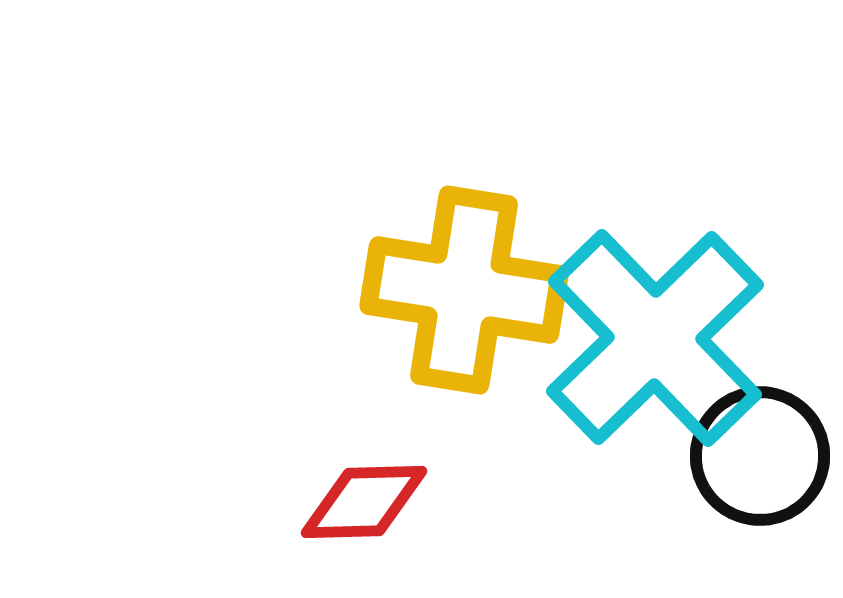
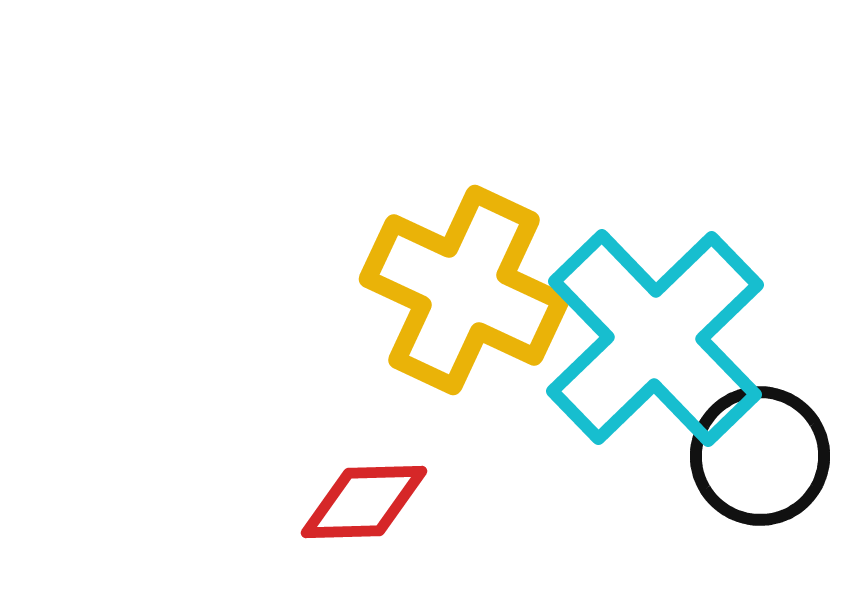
yellow cross: rotated 16 degrees clockwise
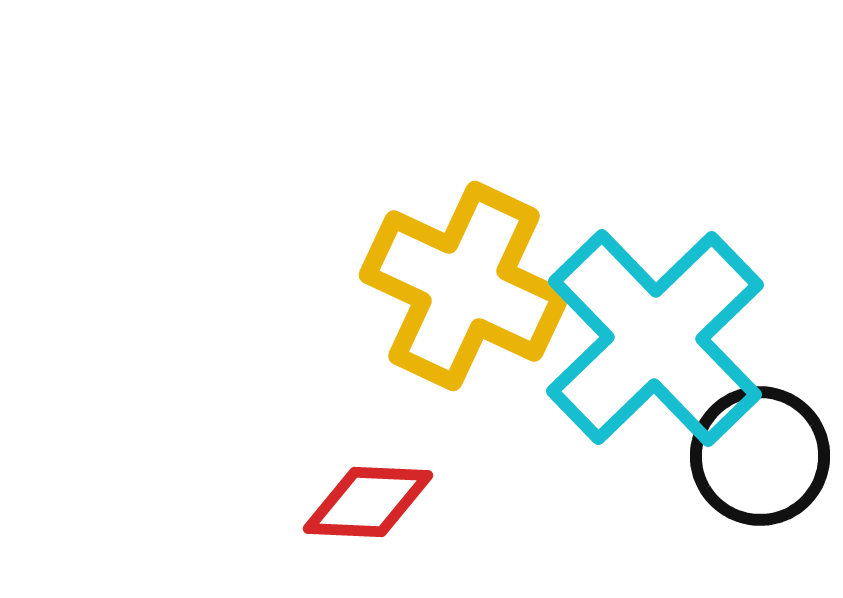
yellow cross: moved 4 px up
red diamond: moved 4 px right; rotated 4 degrees clockwise
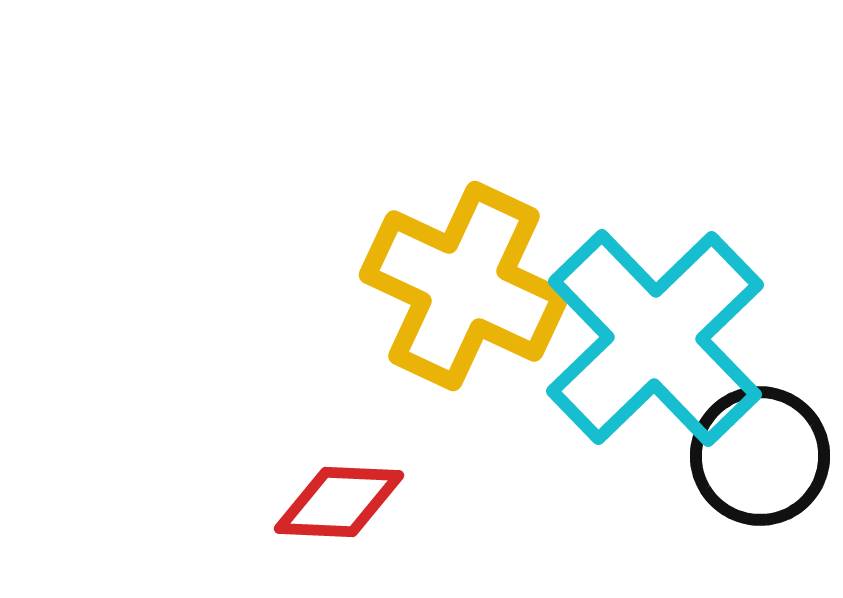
red diamond: moved 29 px left
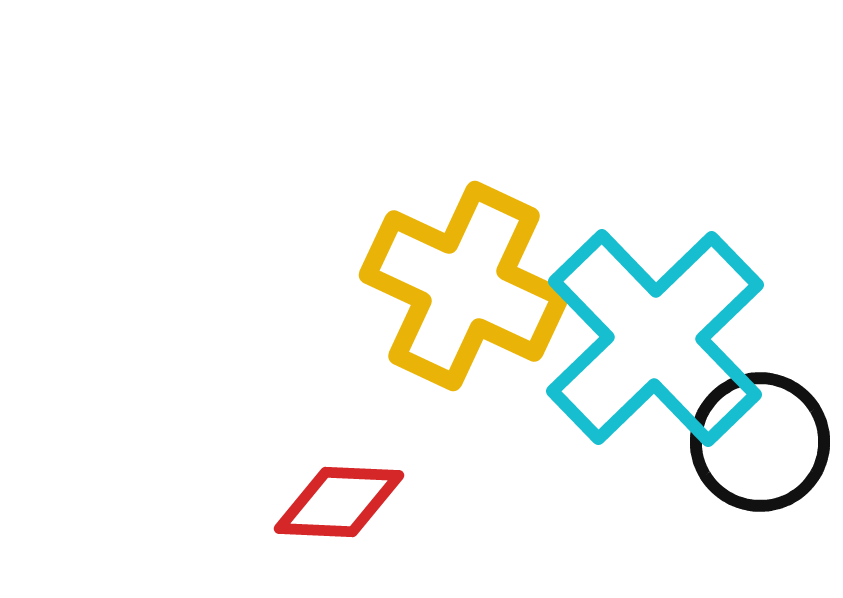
black circle: moved 14 px up
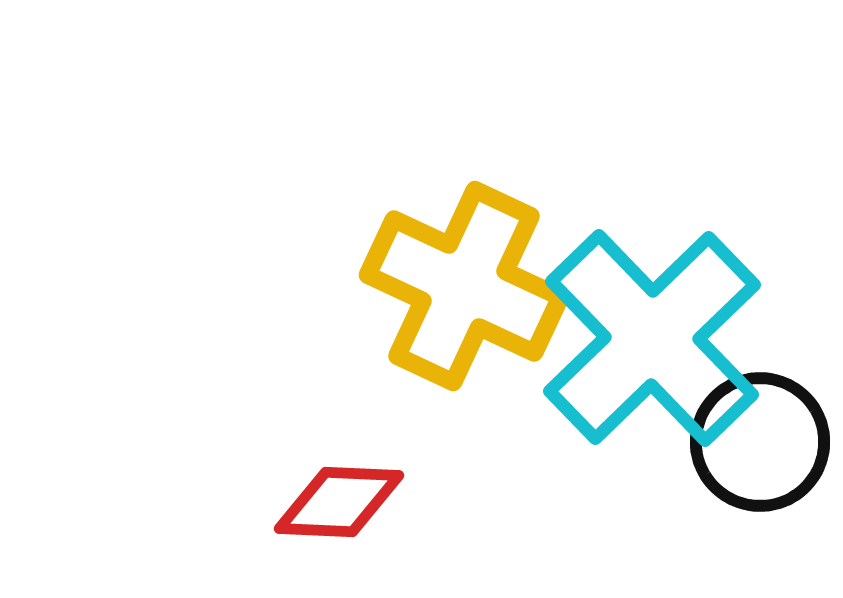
cyan cross: moved 3 px left
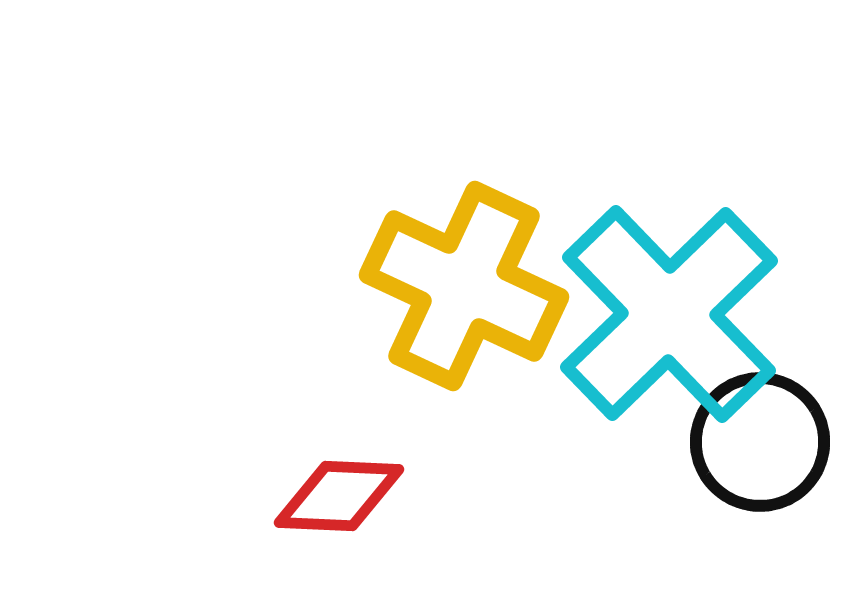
cyan cross: moved 17 px right, 24 px up
red diamond: moved 6 px up
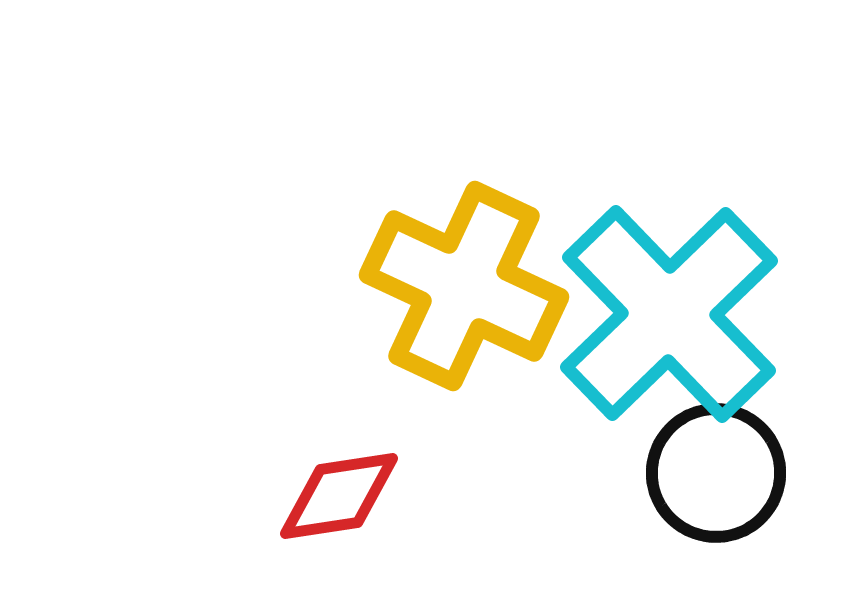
black circle: moved 44 px left, 31 px down
red diamond: rotated 11 degrees counterclockwise
